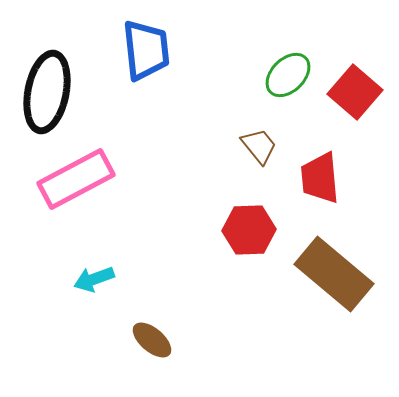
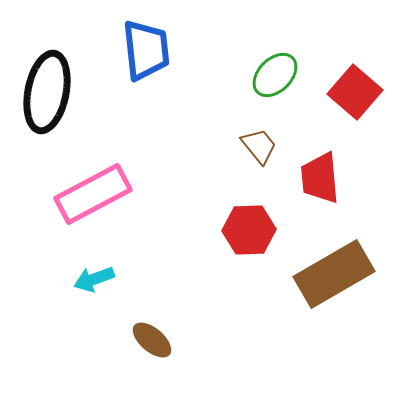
green ellipse: moved 13 px left
pink rectangle: moved 17 px right, 15 px down
brown rectangle: rotated 70 degrees counterclockwise
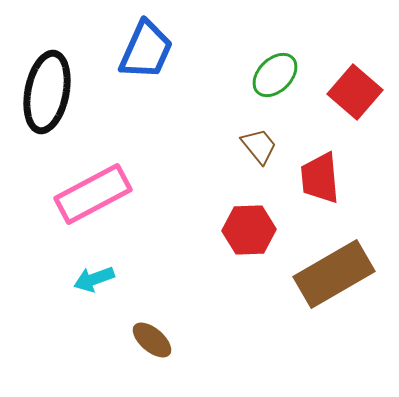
blue trapezoid: rotated 30 degrees clockwise
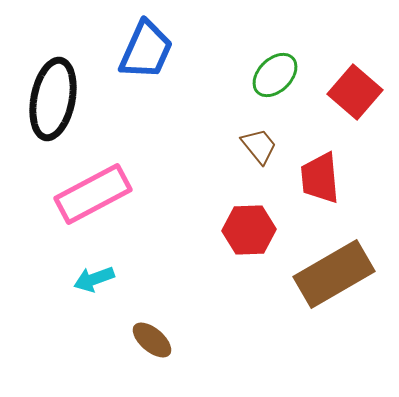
black ellipse: moved 6 px right, 7 px down
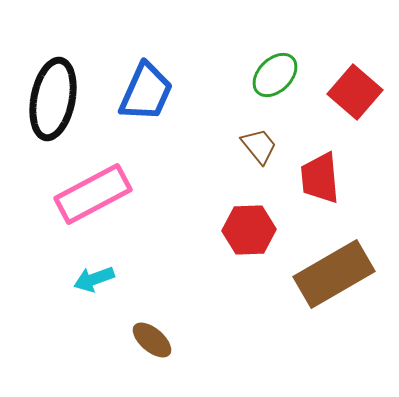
blue trapezoid: moved 42 px down
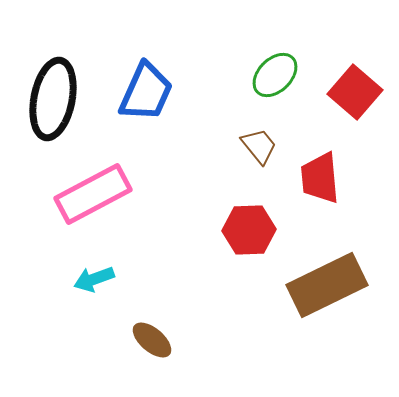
brown rectangle: moved 7 px left, 11 px down; rotated 4 degrees clockwise
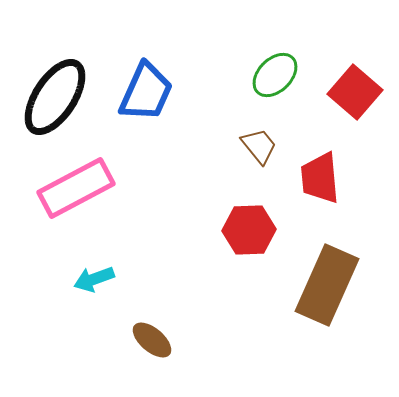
black ellipse: moved 2 px right, 2 px up; rotated 22 degrees clockwise
pink rectangle: moved 17 px left, 6 px up
brown rectangle: rotated 40 degrees counterclockwise
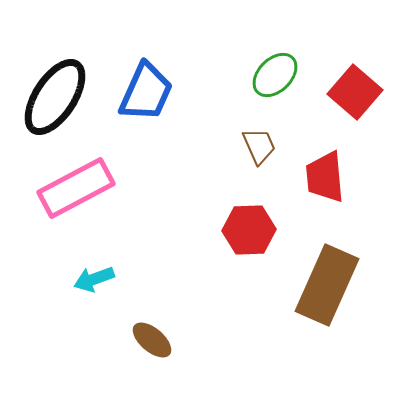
brown trapezoid: rotated 15 degrees clockwise
red trapezoid: moved 5 px right, 1 px up
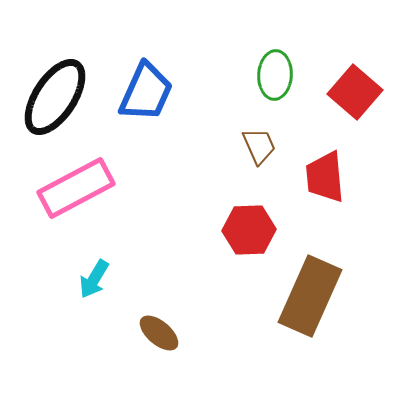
green ellipse: rotated 42 degrees counterclockwise
cyan arrow: rotated 39 degrees counterclockwise
brown rectangle: moved 17 px left, 11 px down
brown ellipse: moved 7 px right, 7 px up
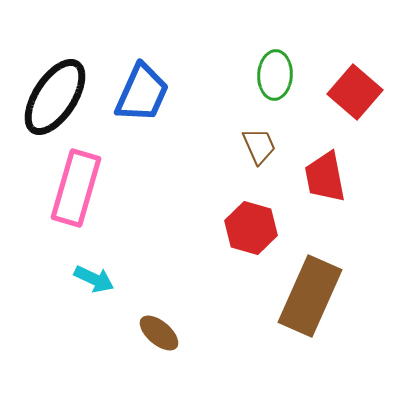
blue trapezoid: moved 4 px left, 1 px down
red trapezoid: rotated 6 degrees counterclockwise
pink rectangle: rotated 46 degrees counterclockwise
red hexagon: moved 2 px right, 2 px up; rotated 18 degrees clockwise
cyan arrow: rotated 96 degrees counterclockwise
